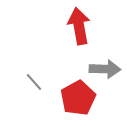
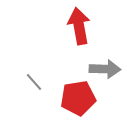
red pentagon: rotated 20 degrees clockwise
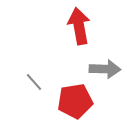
red pentagon: moved 3 px left, 3 px down
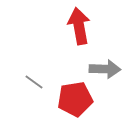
gray line: rotated 12 degrees counterclockwise
red pentagon: moved 2 px up
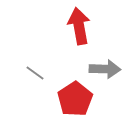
gray line: moved 1 px right, 9 px up
red pentagon: rotated 24 degrees counterclockwise
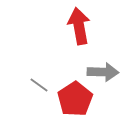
gray arrow: moved 2 px left, 3 px down
gray line: moved 4 px right, 12 px down
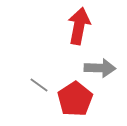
red arrow: rotated 21 degrees clockwise
gray arrow: moved 3 px left, 4 px up
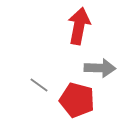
red pentagon: moved 2 px right, 1 px down; rotated 24 degrees counterclockwise
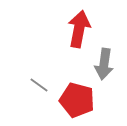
red arrow: moved 3 px down
gray arrow: moved 4 px right, 4 px up; rotated 96 degrees clockwise
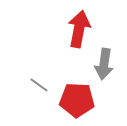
red pentagon: rotated 12 degrees counterclockwise
